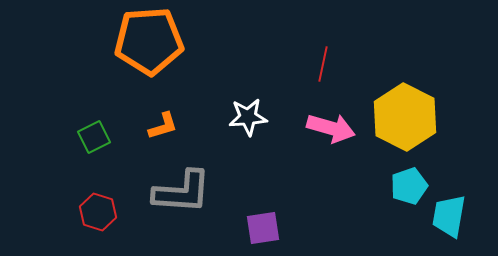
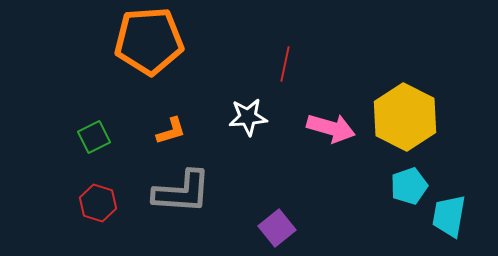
red line: moved 38 px left
orange L-shape: moved 8 px right, 5 px down
red hexagon: moved 9 px up
purple square: moved 14 px right; rotated 30 degrees counterclockwise
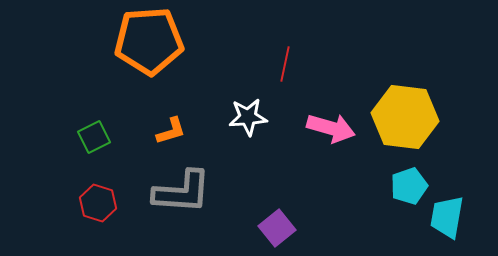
yellow hexagon: rotated 20 degrees counterclockwise
cyan trapezoid: moved 2 px left, 1 px down
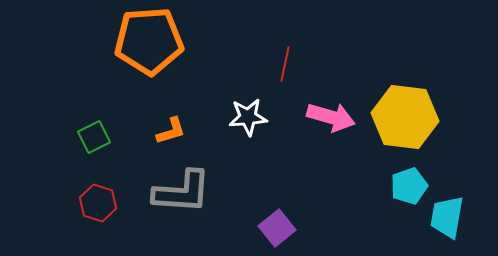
pink arrow: moved 11 px up
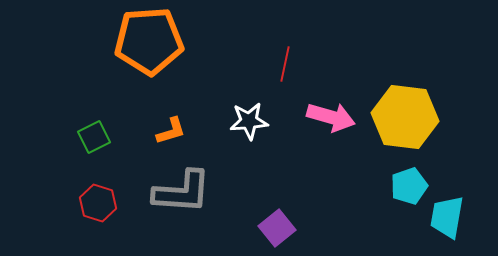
white star: moved 1 px right, 4 px down
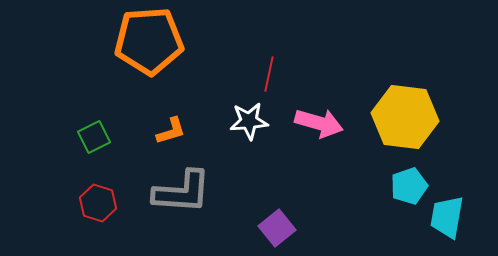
red line: moved 16 px left, 10 px down
pink arrow: moved 12 px left, 6 px down
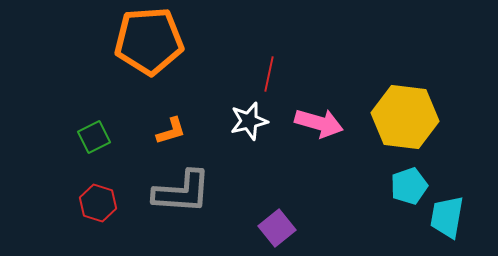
white star: rotated 9 degrees counterclockwise
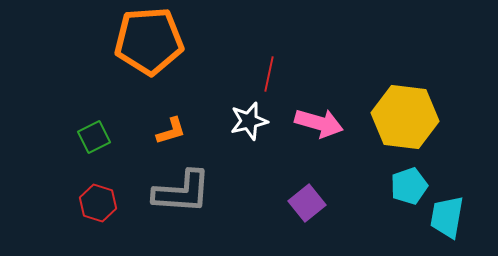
purple square: moved 30 px right, 25 px up
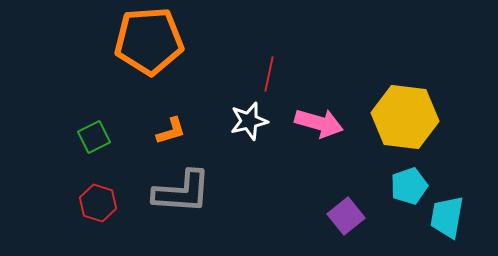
purple square: moved 39 px right, 13 px down
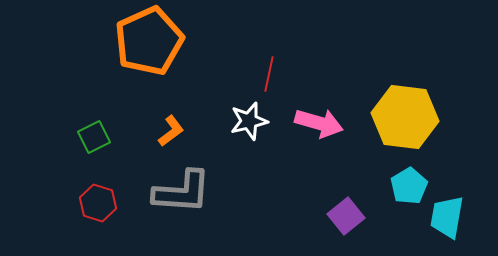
orange pentagon: rotated 20 degrees counterclockwise
orange L-shape: rotated 20 degrees counterclockwise
cyan pentagon: rotated 12 degrees counterclockwise
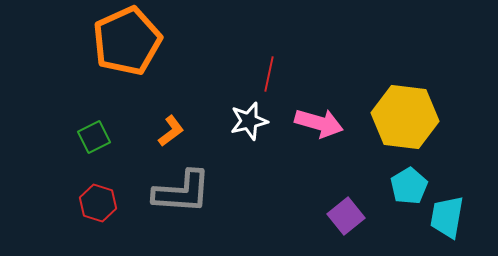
orange pentagon: moved 22 px left
